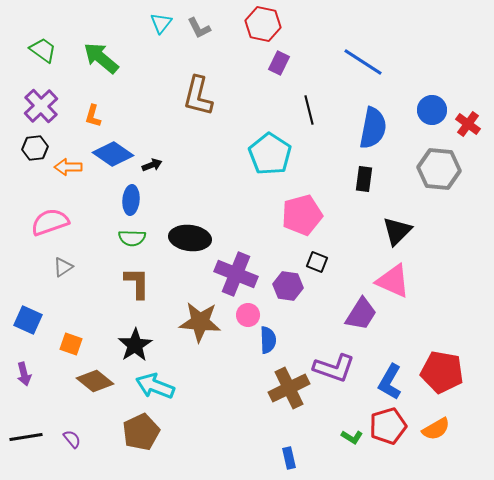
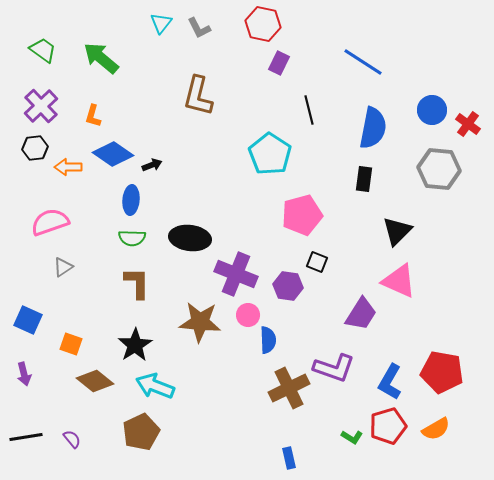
pink triangle at (393, 281): moved 6 px right
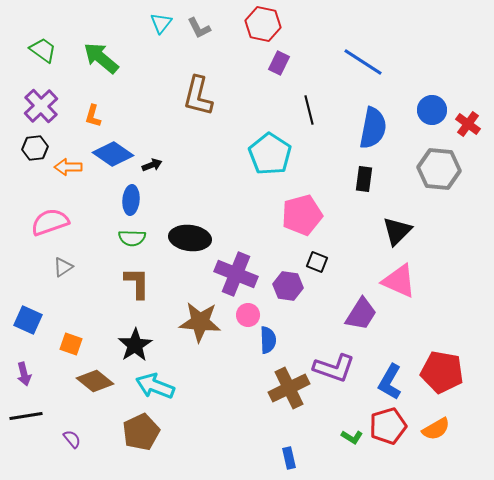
black line at (26, 437): moved 21 px up
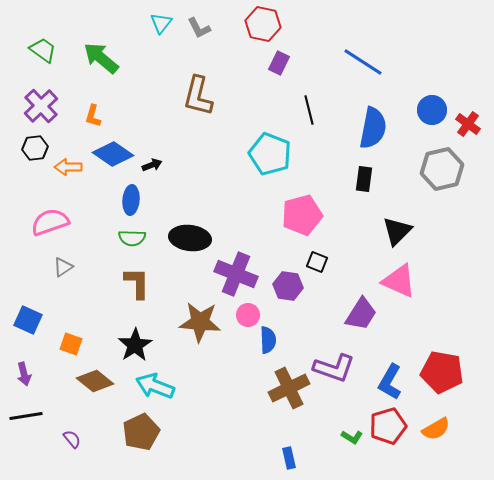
cyan pentagon at (270, 154): rotated 12 degrees counterclockwise
gray hexagon at (439, 169): moved 3 px right; rotated 18 degrees counterclockwise
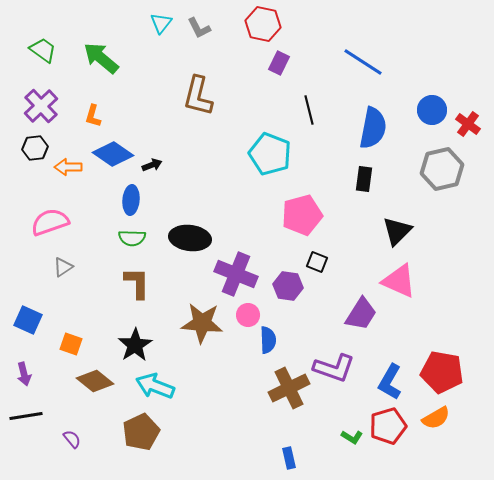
brown star at (200, 322): moved 2 px right, 1 px down
orange semicircle at (436, 429): moved 11 px up
